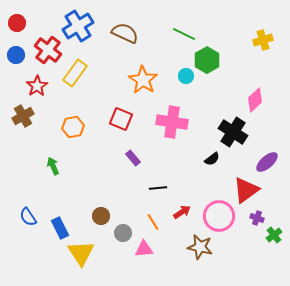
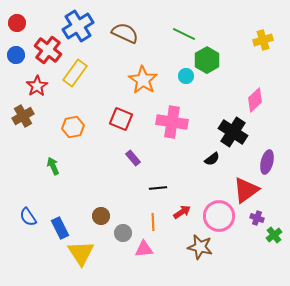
purple ellipse: rotated 35 degrees counterclockwise
orange line: rotated 30 degrees clockwise
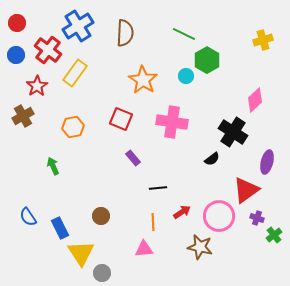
brown semicircle: rotated 68 degrees clockwise
gray circle: moved 21 px left, 40 px down
